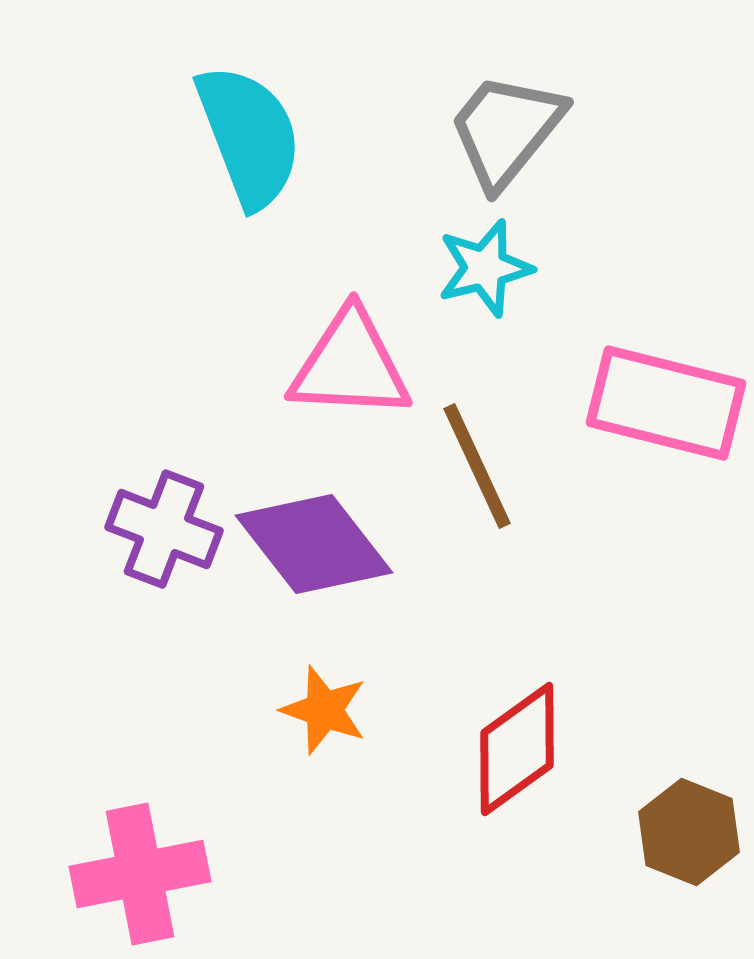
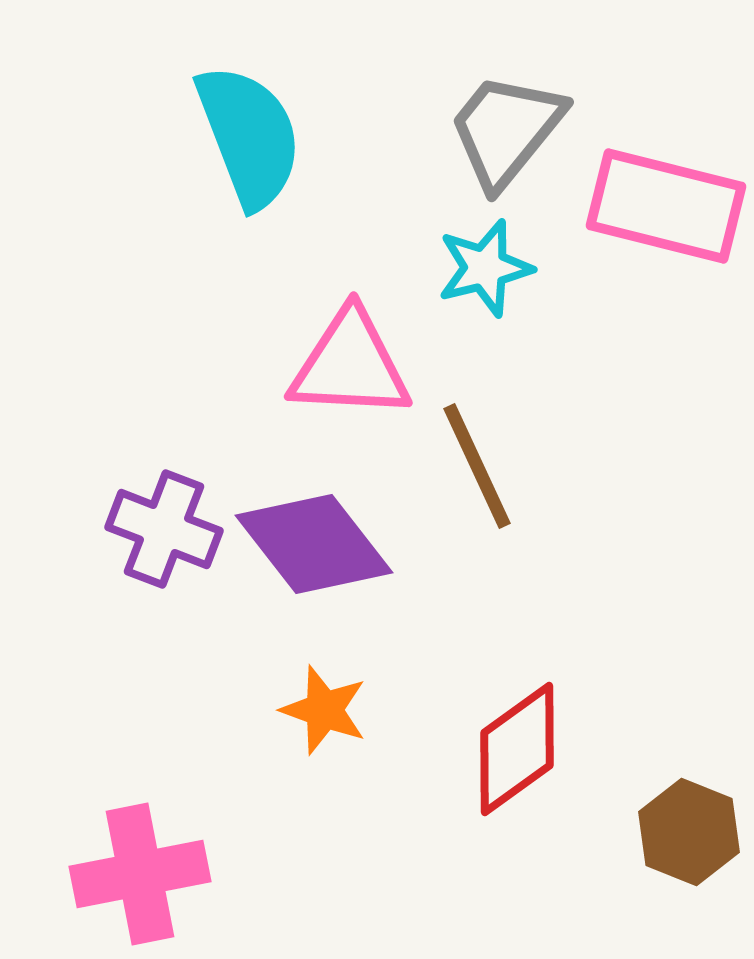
pink rectangle: moved 197 px up
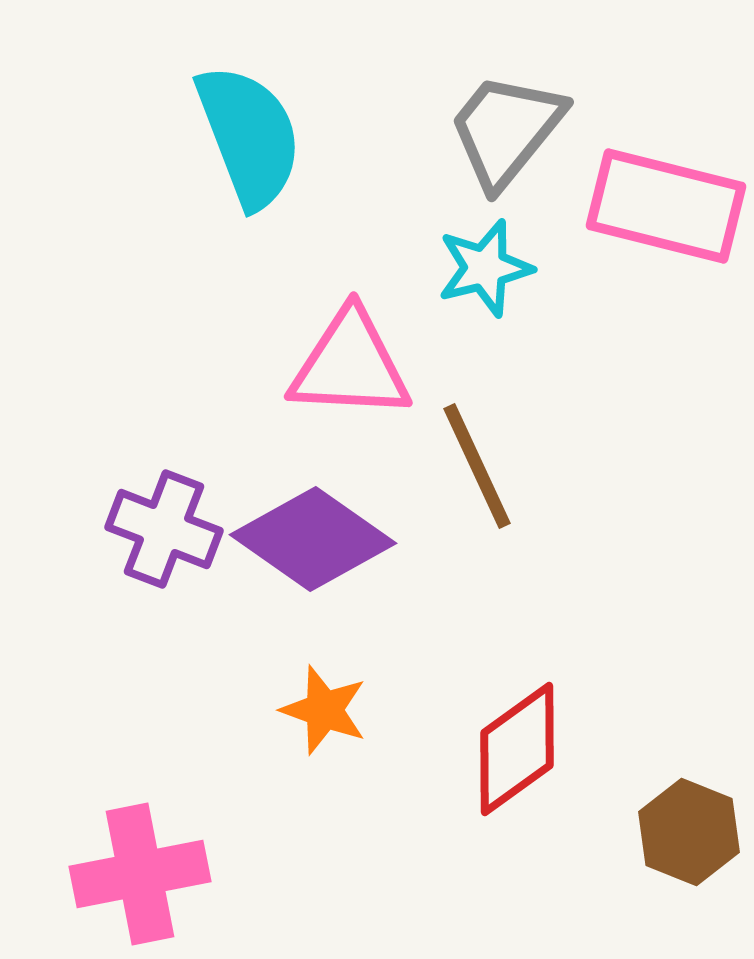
purple diamond: moved 1 px left, 5 px up; rotated 17 degrees counterclockwise
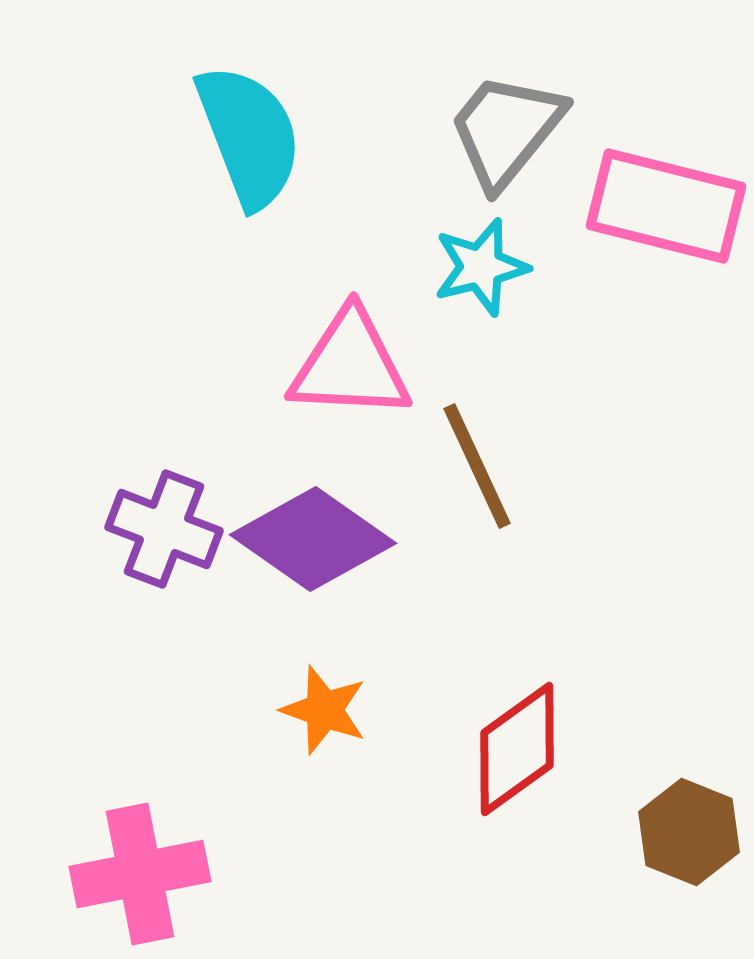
cyan star: moved 4 px left, 1 px up
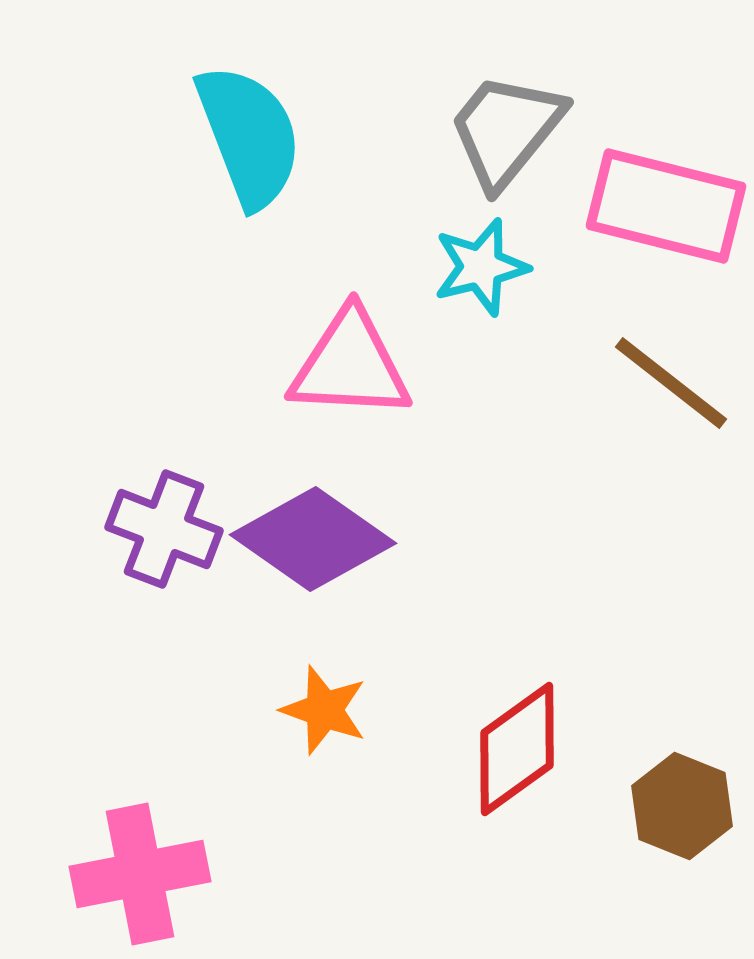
brown line: moved 194 px right, 83 px up; rotated 27 degrees counterclockwise
brown hexagon: moved 7 px left, 26 px up
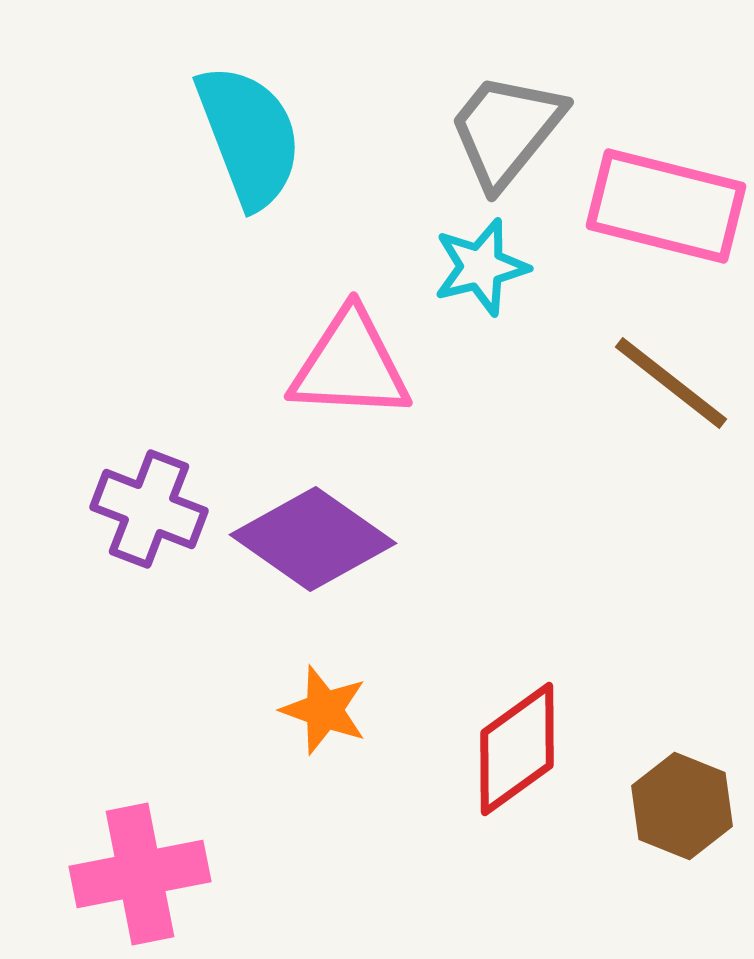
purple cross: moved 15 px left, 20 px up
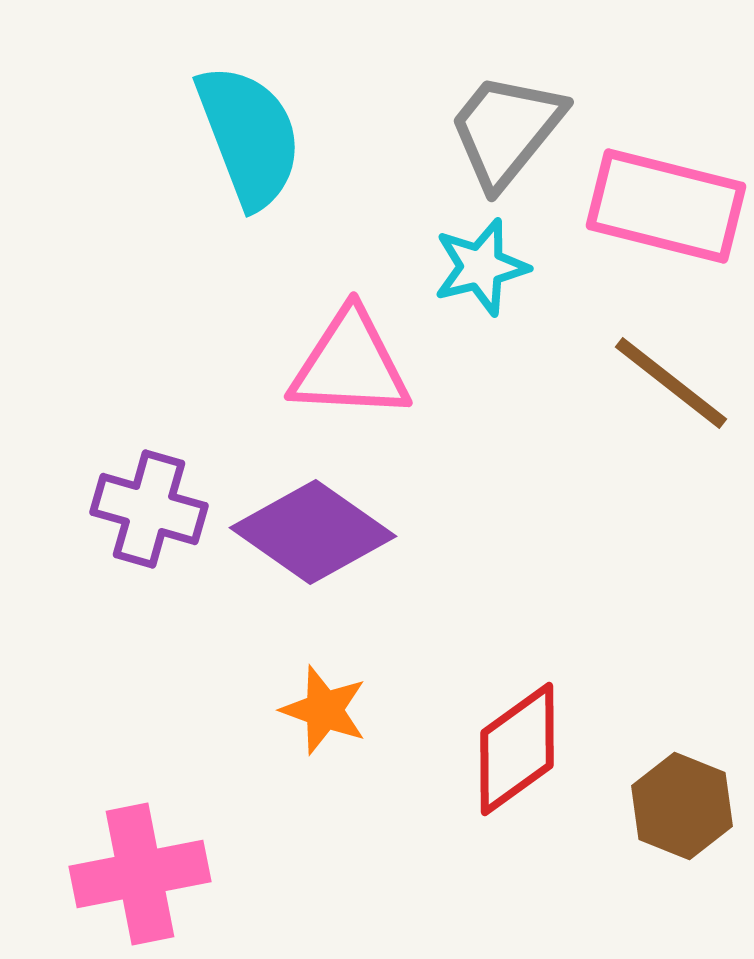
purple cross: rotated 5 degrees counterclockwise
purple diamond: moved 7 px up
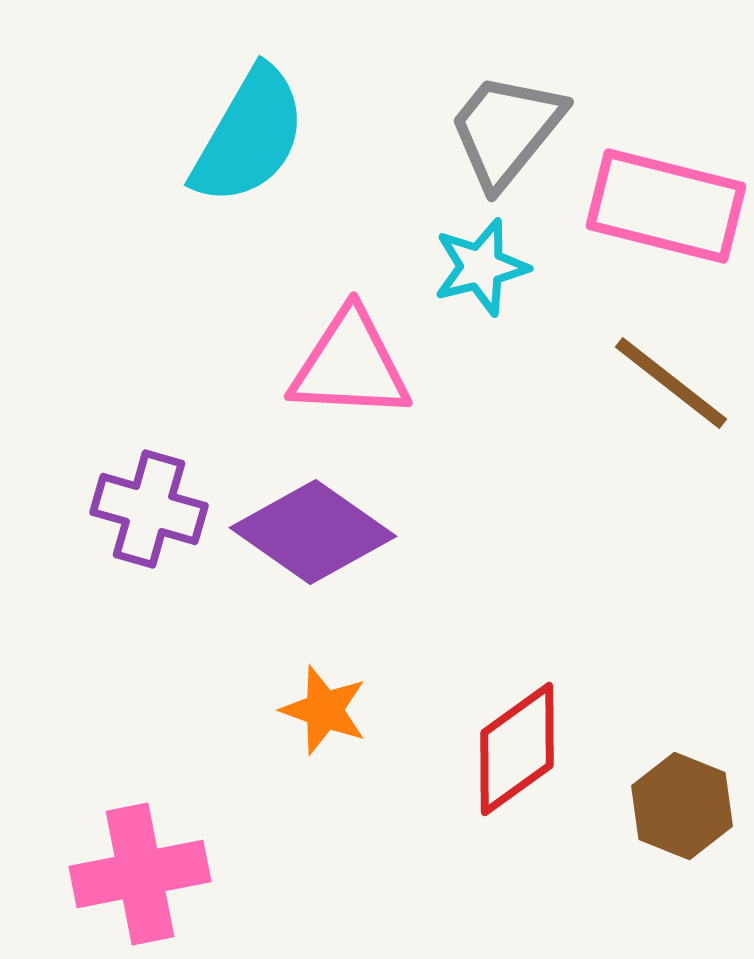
cyan semicircle: rotated 51 degrees clockwise
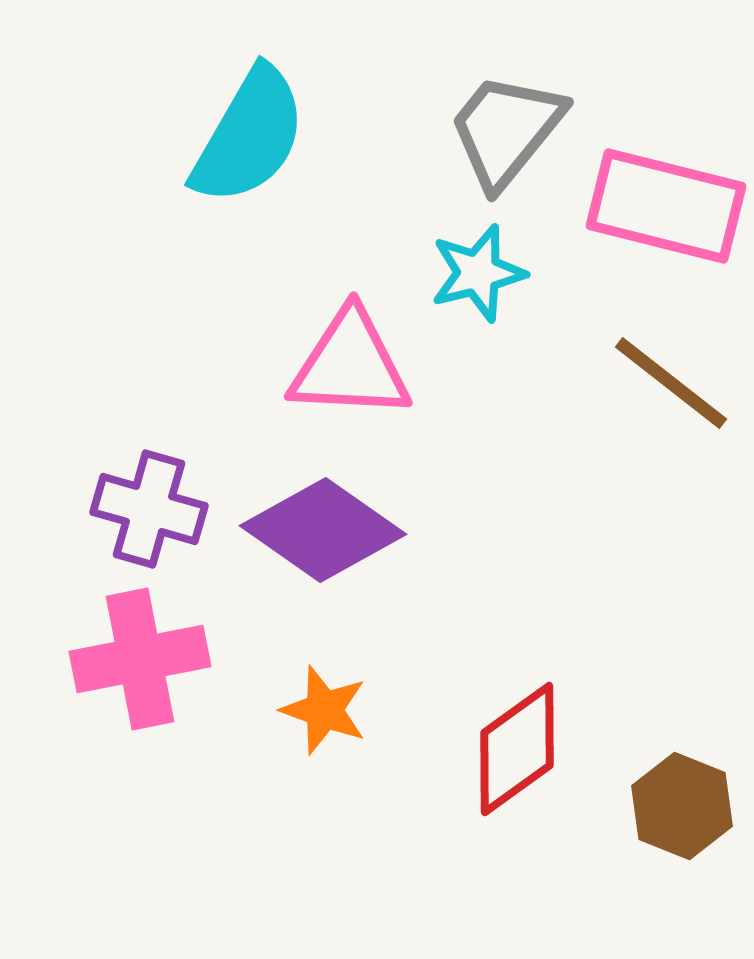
cyan star: moved 3 px left, 6 px down
purple diamond: moved 10 px right, 2 px up
pink cross: moved 215 px up
